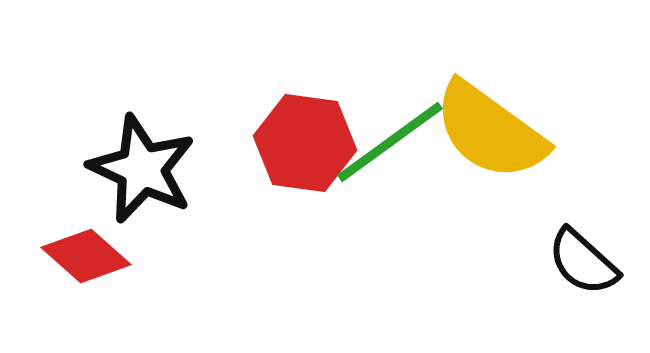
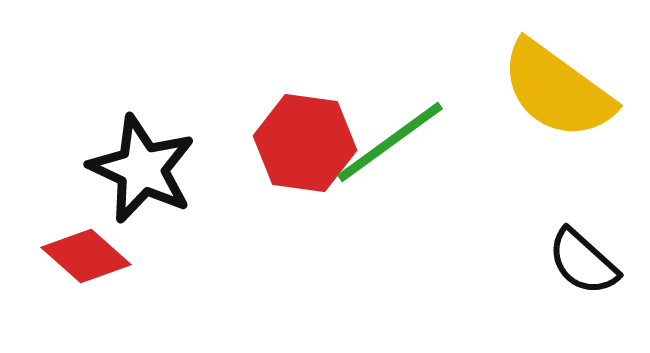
yellow semicircle: moved 67 px right, 41 px up
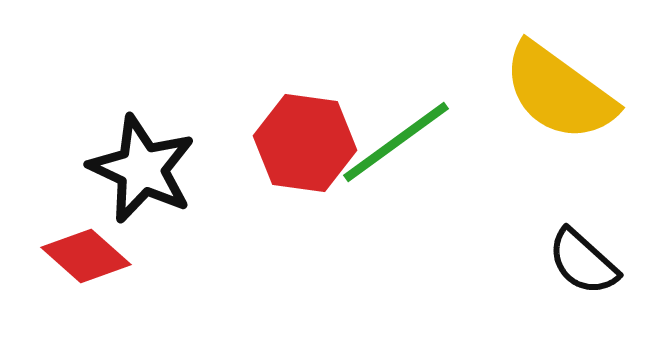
yellow semicircle: moved 2 px right, 2 px down
green line: moved 6 px right
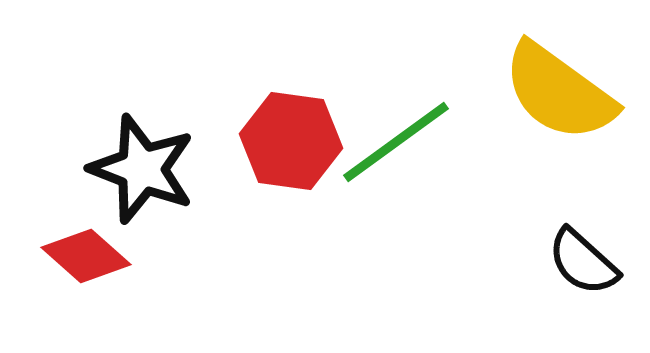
red hexagon: moved 14 px left, 2 px up
black star: rotated 4 degrees counterclockwise
